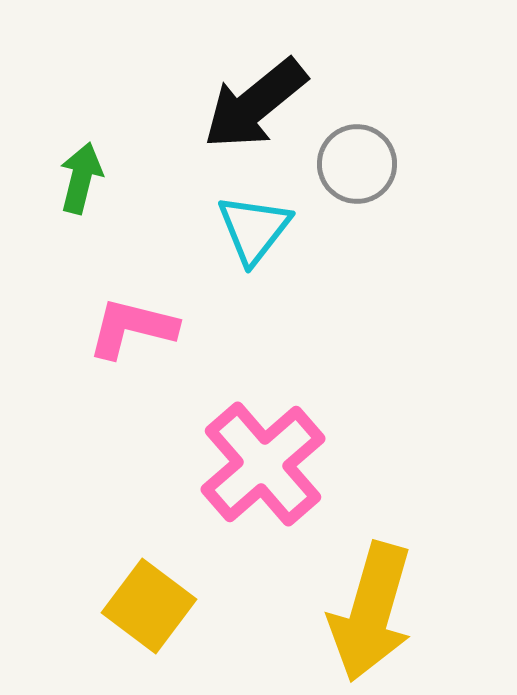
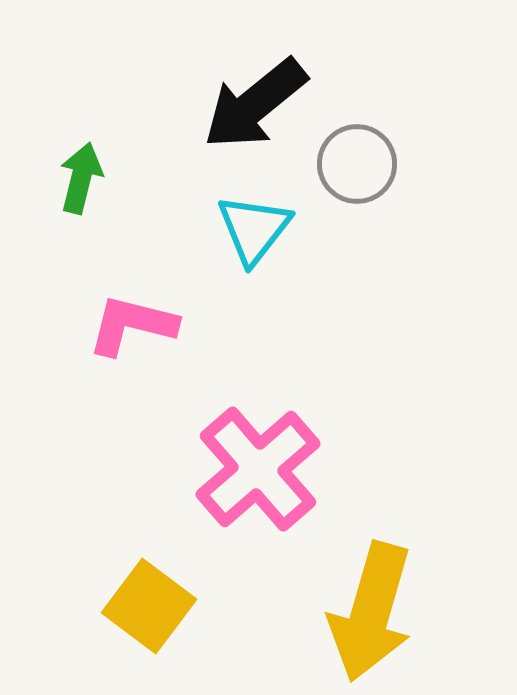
pink L-shape: moved 3 px up
pink cross: moved 5 px left, 5 px down
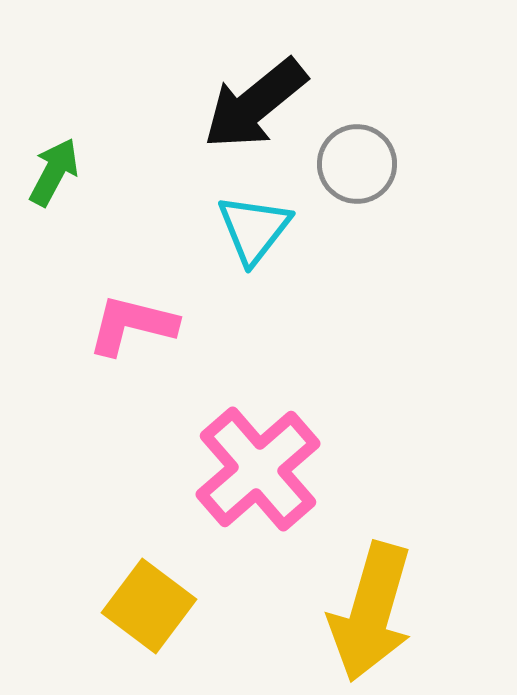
green arrow: moved 27 px left, 6 px up; rotated 14 degrees clockwise
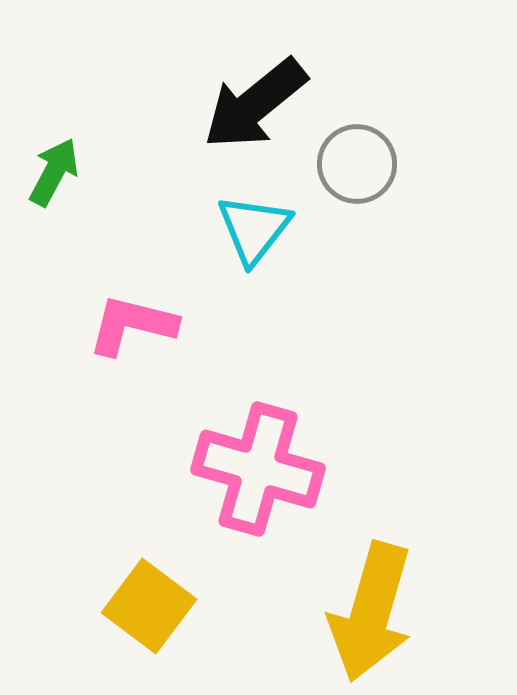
pink cross: rotated 33 degrees counterclockwise
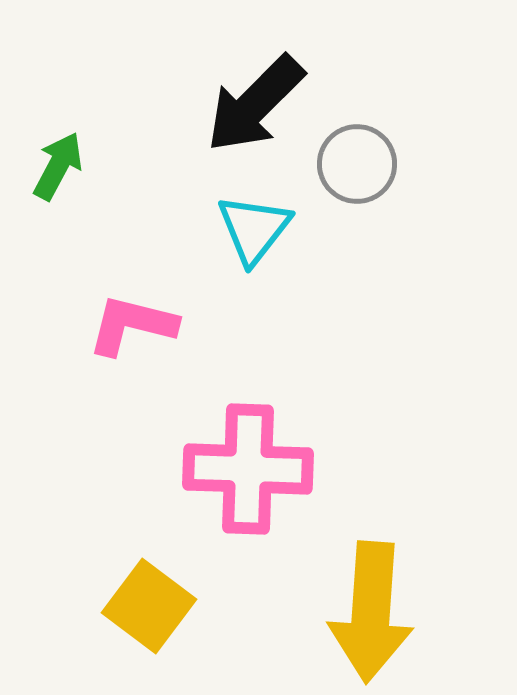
black arrow: rotated 6 degrees counterclockwise
green arrow: moved 4 px right, 6 px up
pink cross: moved 10 px left; rotated 14 degrees counterclockwise
yellow arrow: rotated 12 degrees counterclockwise
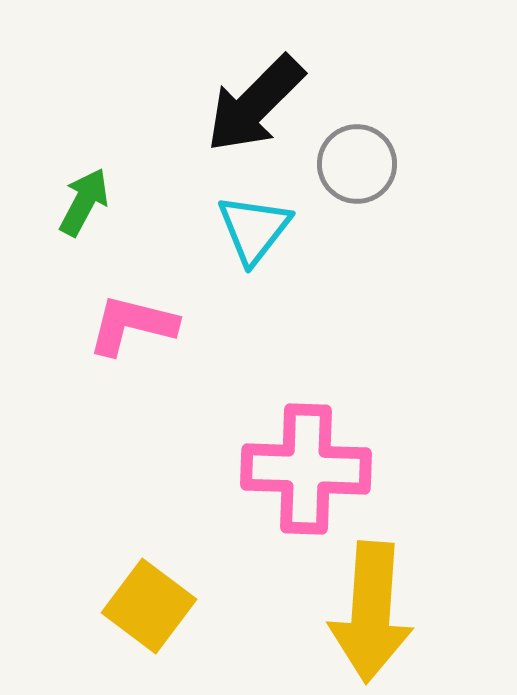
green arrow: moved 26 px right, 36 px down
pink cross: moved 58 px right
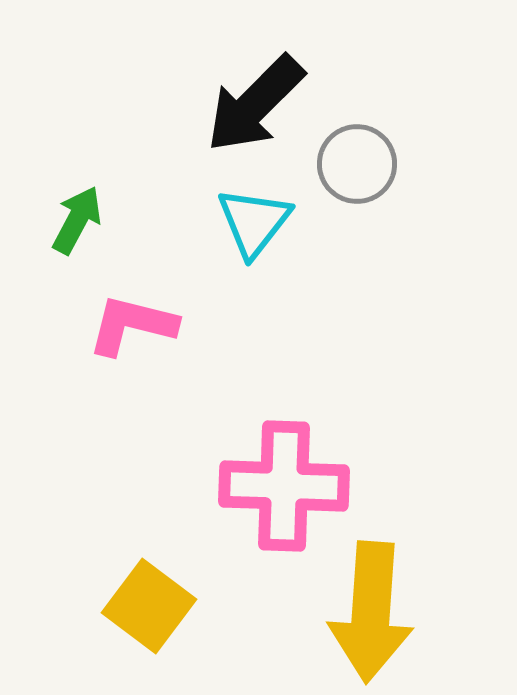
green arrow: moved 7 px left, 18 px down
cyan triangle: moved 7 px up
pink cross: moved 22 px left, 17 px down
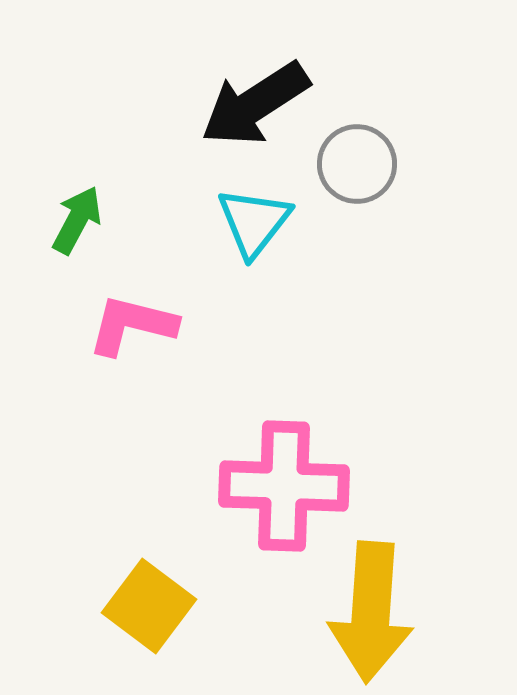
black arrow: rotated 12 degrees clockwise
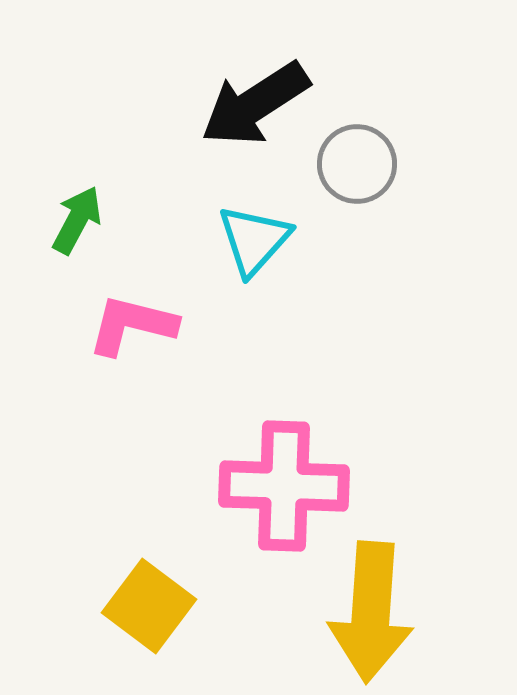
cyan triangle: moved 18 px down; rotated 4 degrees clockwise
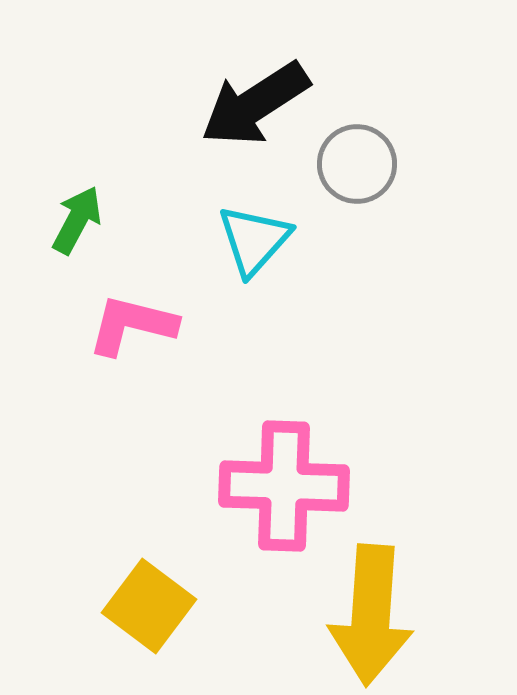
yellow arrow: moved 3 px down
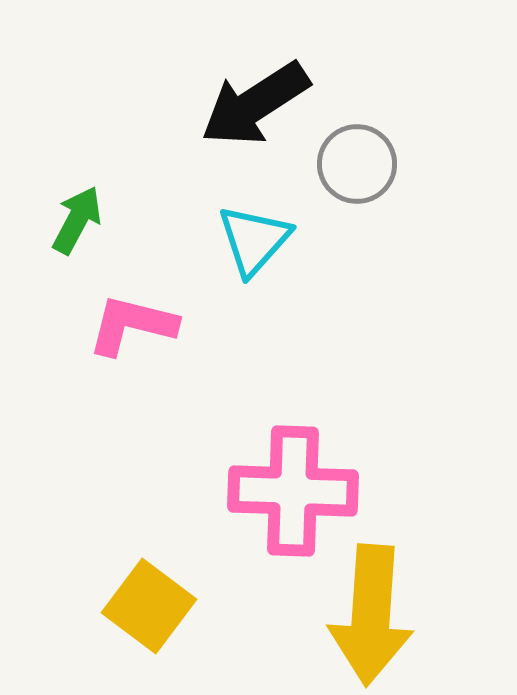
pink cross: moved 9 px right, 5 px down
